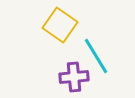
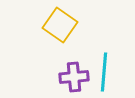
cyan line: moved 8 px right, 16 px down; rotated 36 degrees clockwise
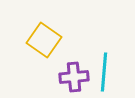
yellow square: moved 16 px left, 15 px down
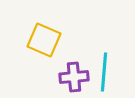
yellow square: rotated 12 degrees counterclockwise
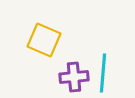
cyan line: moved 1 px left, 1 px down
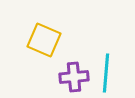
cyan line: moved 3 px right
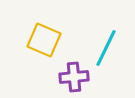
cyan line: moved 25 px up; rotated 21 degrees clockwise
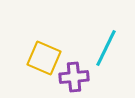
yellow square: moved 18 px down
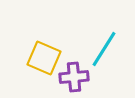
cyan line: moved 2 px left, 1 px down; rotated 6 degrees clockwise
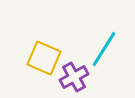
purple cross: rotated 24 degrees counterclockwise
